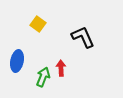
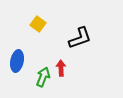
black L-shape: moved 3 px left, 1 px down; rotated 95 degrees clockwise
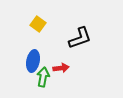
blue ellipse: moved 16 px right
red arrow: rotated 84 degrees clockwise
green arrow: rotated 12 degrees counterclockwise
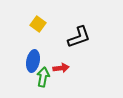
black L-shape: moved 1 px left, 1 px up
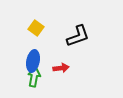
yellow square: moved 2 px left, 4 px down
black L-shape: moved 1 px left, 1 px up
green arrow: moved 9 px left
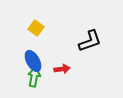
black L-shape: moved 12 px right, 5 px down
blue ellipse: rotated 40 degrees counterclockwise
red arrow: moved 1 px right, 1 px down
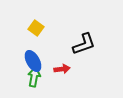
black L-shape: moved 6 px left, 3 px down
